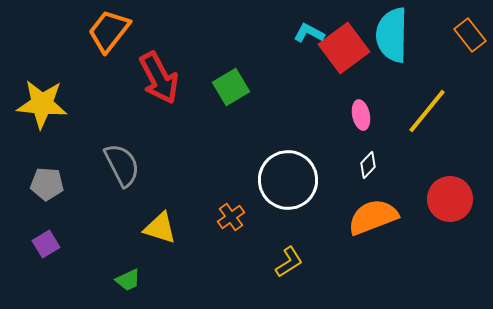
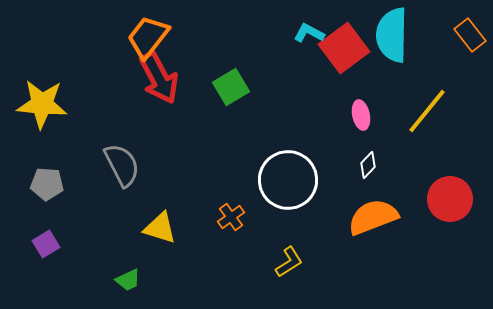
orange trapezoid: moved 39 px right, 6 px down
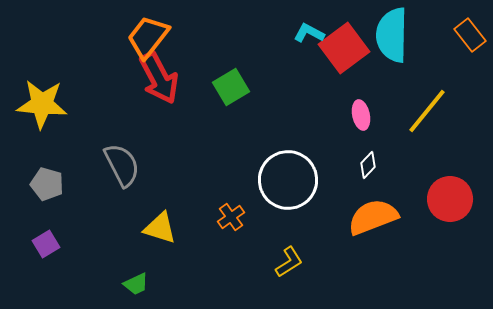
gray pentagon: rotated 12 degrees clockwise
green trapezoid: moved 8 px right, 4 px down
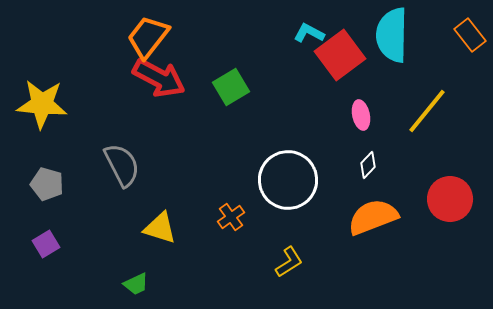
red square: moved 4 px left, 7 px down
red arrow: rotated 34 degrees counterclockwise
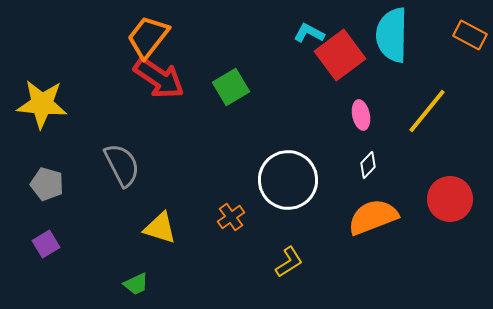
orange rectangle: rotated 24 degrees counterclockwise
red arrow: rotated 6 degrees clockwise
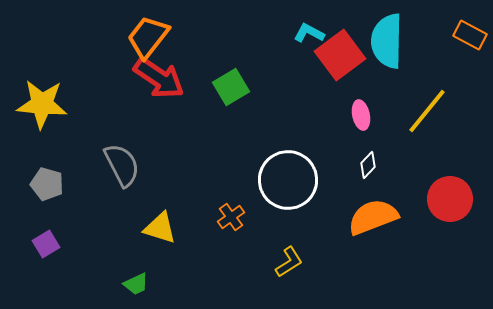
cyan semicircle: moved 5 px left, 6 px down
